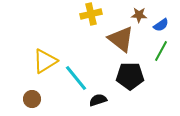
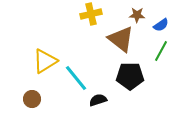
brown star: moved 2 px left
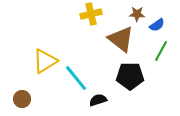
brown star: moved 1 px up
blue semicircle: moved 4 px left
brown circle: moved 10 px left
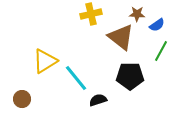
brown triangle: moved 2 px up
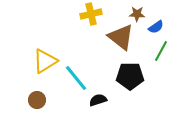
blue semicircle: moved 1 px left, 2 px down
brown circle: moved 15 px right, 1 px down
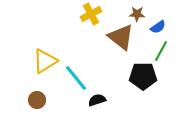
yellow cross: rotated 15 degrees counterclockwise
blue semicircle: moved 2 px right
black pentagon: moved 13 px right
black semicircle: moved 1 px left
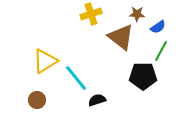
yellow cross: rotated 10 degrees clockwise
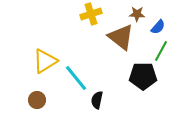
blue semicircle: rotated 14 degrees counterclockwise
black semicircle: rotated 60 degrees counterclockwise
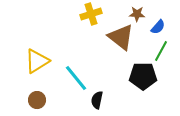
yellow triangle: moved 8 px left
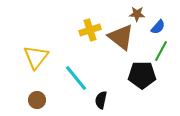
yellow cross: moved 1 px left, 16 px down
yellow triangle: moved 1 px left, 4 px up; rotated 20 degrees counterclockwise
black pentagon: moved 1 px left, 1 px up
black semicircle: moved 4 px right
